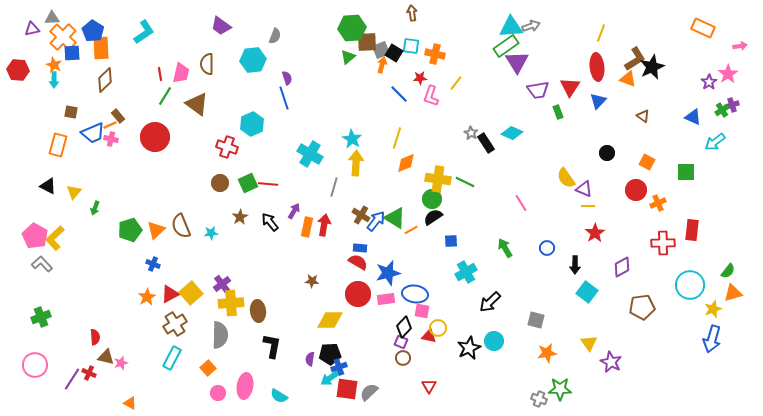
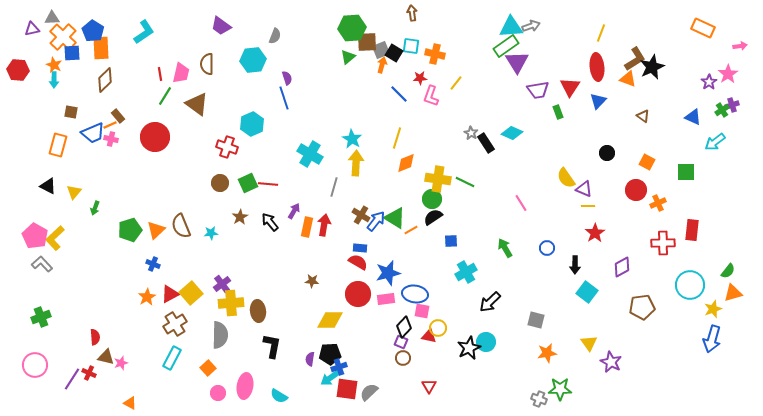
cyan circle at (494, 341): moved 8 px left, 1 px down
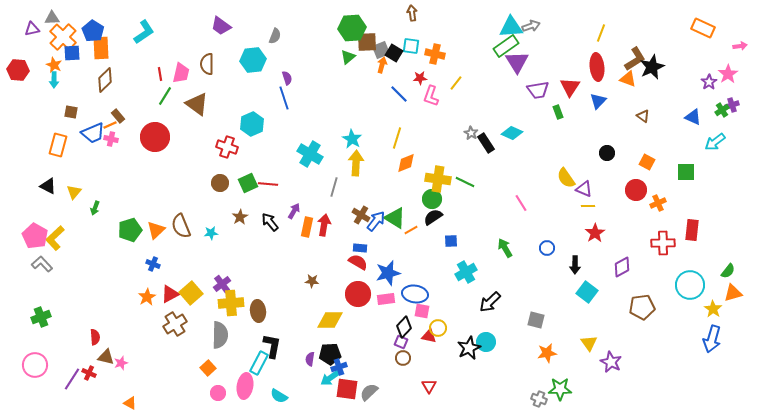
yellow star at (713, 309): rotated 18 degrees counterclockwise
cyan rectangle at (172, 358): moved 87 px right, 5 px down
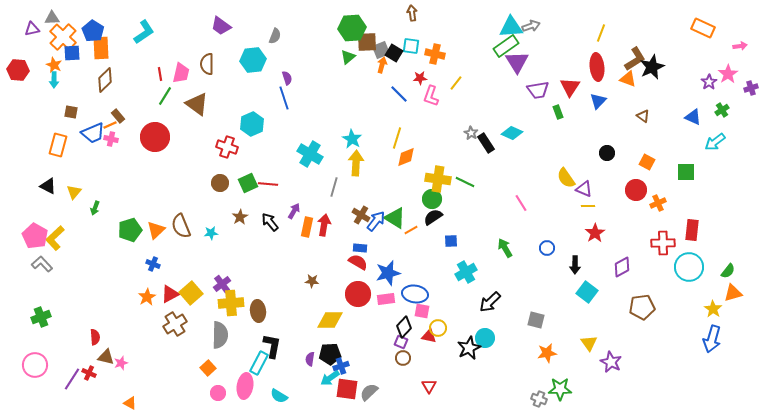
purple cross at (732, 105): moved 19 px right, 17 px up
orange diamond at (406, 163): moved 6 px up
cyan circle at (690, 285): moved 1 px left, 18 px up
cyan circle at (486, 342): moved 1 px left, 4 px up
blue cross at (339, 367): moved 2 px right, 1 px up
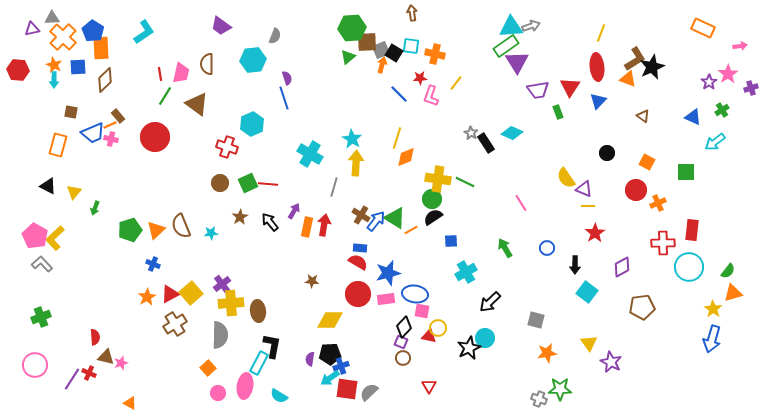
blue square at (72, 53): moved 6 px right, 14 px down
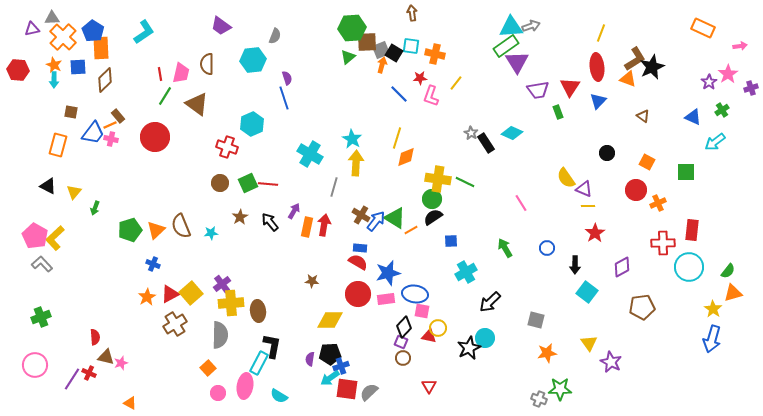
blue trapezoid at (93, 133): rotated 30 degrees counterclockwise
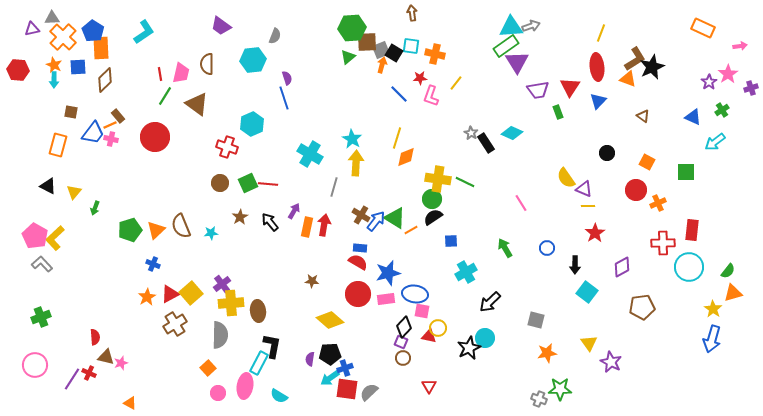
yellow diamond at (330, 320): rotated 40 degrees clockwise
blue cross at (341, 366): moved 4 px right, 2 px down
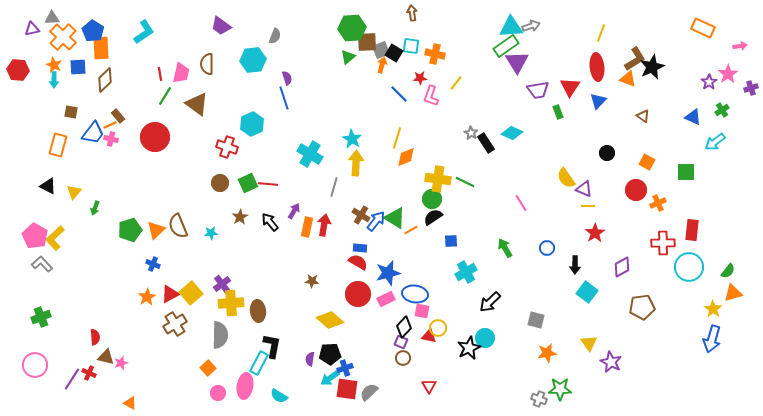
brown semicircle at (181, 226): moved 3 px left
pink rectangle at (386, 299): rotated 18 degrees counterclockwise
